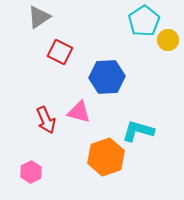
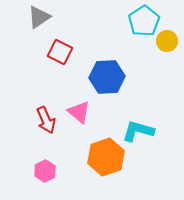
yellow circle: moved 1 px left, 1 px down
pink triangle: rotated 25 degrees clockwise
pink hexagon: moved 14 px right, 1 px up
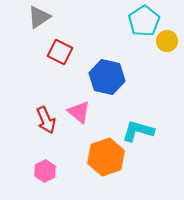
blue hexagon: rotated 16 degrees clockwise
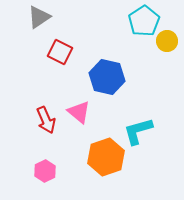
cyan L-shape: rotated 32 degrees counterclockwise
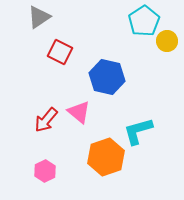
red arrow: rotated 64 degrees clockwise
